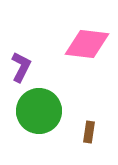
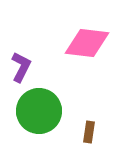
pink diamond: moved 1 px up
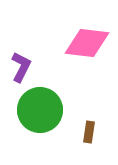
green circle: moved 1 px right, 1 px up
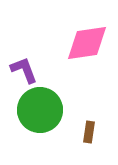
pink diamond: rotated 15 degrees counterclockwise
purple L-shape: moved 3 px right, 3 px down; rotated 48 degrees counterclockwise
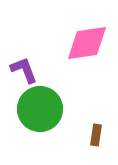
green circle: moved 1 px up
brown rectangle: moved 7 px right, 3 px down
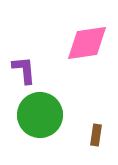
purple L-shape: rotated 16 degrees clockwise
green circle: moved 6 px down
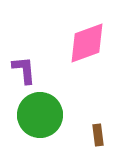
pink diamond: rotated 12 degrees counterclockwise
brown rectangle: moved 2 px right; rotated 15 degrees counterclockwise
